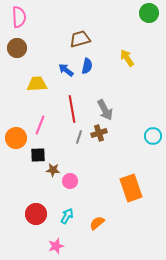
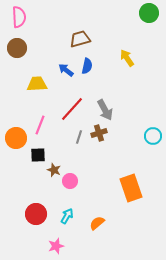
red line: rotated 52 degrees clockwise
brown star: moved 1 px right; rotated 16 degrees clockwise
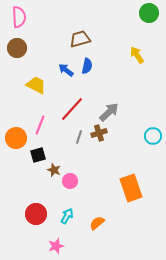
yellow arrow: moved 10 px right, 3 px up
yellow trapezoid: moved 1 px left, 1 px down; rotated 30 degrees clockwise
gray arrow: moved 4 px right, 2 px down; rotated 105 degrees counterclockwise
black square: rotated 14 degrees counterclockwise
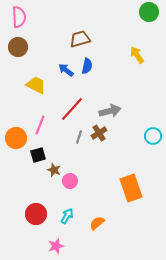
green circle: moved 1 px up
brown circle: moved 1 px right, 1 px up
gray arrow: moved 1 px right, 1 px up; rotated 30 degrees clockwise
brown cross: rotated 14 degrees counterclockwise
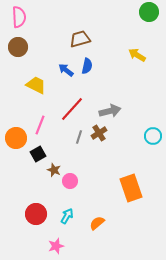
yellow arrow: rotated 24 degrees counterclockwise
black square: moved 1 px up; rotated 14 degrees counterclockwise
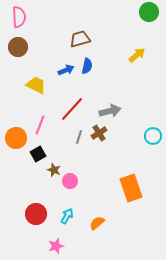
yellow arrow: rotated 108 degrees clockwise
blue arrow: rotated 119 degrees clockwise
